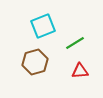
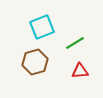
cyan square: moved 1 px left, 1 px down
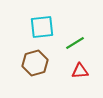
cyan square: rotated 15 degrees clockwise
brown hexagon: moved 1 px down
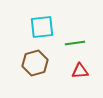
green line: rotated 24 degrees clockwise
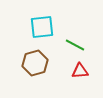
green line: moved 2 px down; rotated 36 degrees clockwise
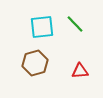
green line: moved 21 px up; rotated 18 degrees clockwise
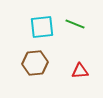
green line: rotated 24 degrees counterclockwise
brown hexagon: rotated 10 degrees clockwise
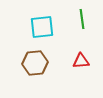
green line: moved 7 px right, 5 px up; rotated 60 degrees clockwise
red triangle: moved 1 px right, 10 px up
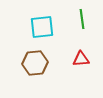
red triangle: moved 2 px up
